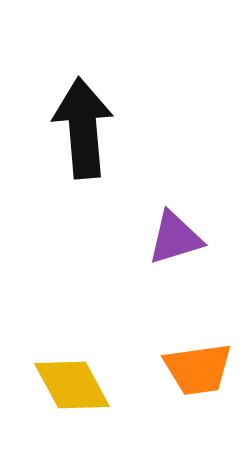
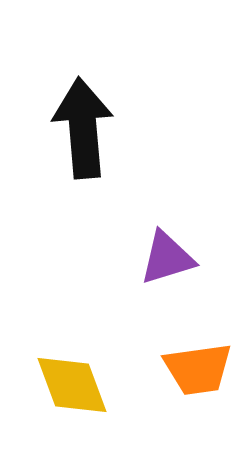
purple triangle: moved 8 px left, 20 px down
yellow diamond: rotated 8 degrees clockwise
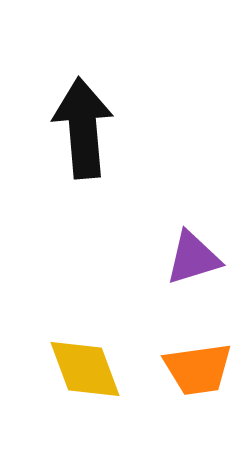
purple triangle: moved 26 px right
yellow diamond: moved 13 px right, 16 px up
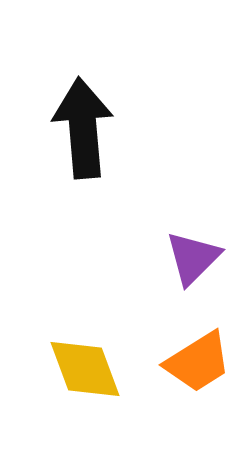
purple triangle: rotated 28 degrees counterclockwise
orange trapezoid: moved 7 px up; rotated 24 degrees counterclockwise
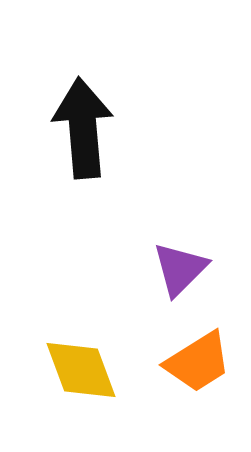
purple triangle: moved 13 px left, 11 px down
yellow diamond: moved 4 px left, 1 px down
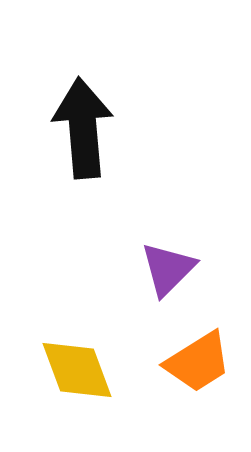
purple triangle: moved 12 px left
yellow diamond: moved 4 px left
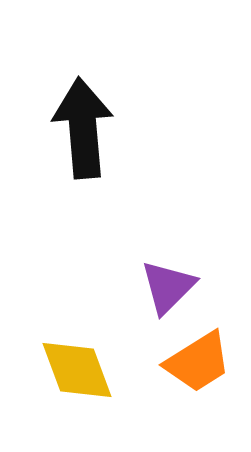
purple triangle: moved 18 px down
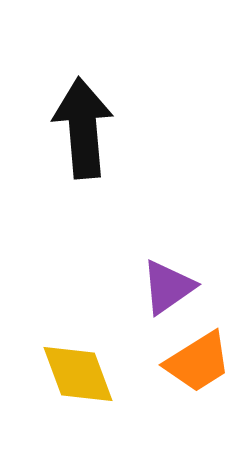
purple triangle: rotated 10 degrees clockwise
yellow diamond: moved 1 px right, 4 px down
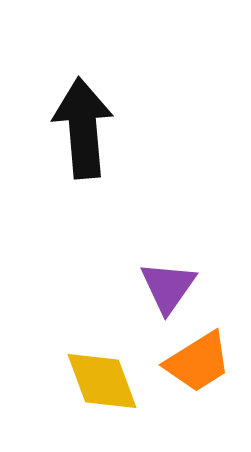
purple triangle: rotated 20 degrees counterclockwise
yellow diamond: moved 24 px right, 7 px down
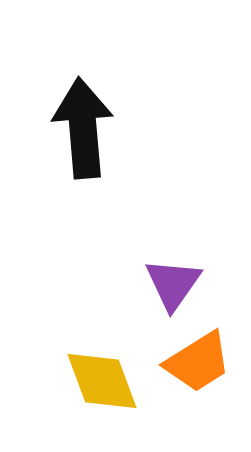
purple triangle: moved 5 px right, 3 px up
